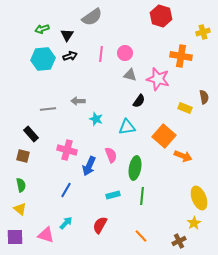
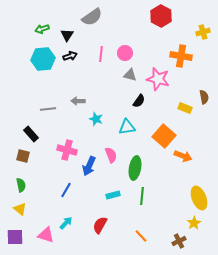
red hexagon: rotated 10 degrees clockwise
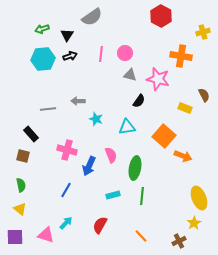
brown semicircle: moved 2 px up; rotated 16 degrees counterclockwise
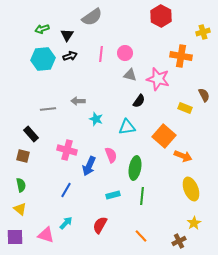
yellow ellipse: moved 8 px left, 9 px up
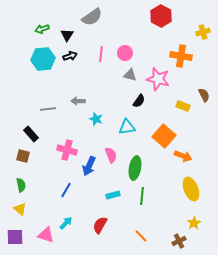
yellow rectangle: moved 2 px left, 2 px up
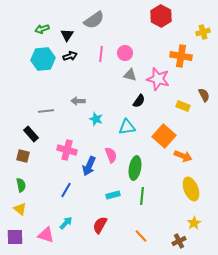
gray semicircle: moved 2 px right, 3 px down
gray line: moved 2 px left, 2 px down
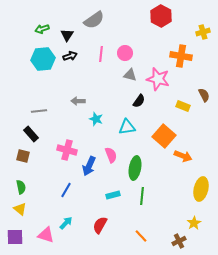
gray line: moved 7 px left
green semicircle: moved 2 px down
yellow ellipse: moved 10 px right; rotated 35 degrees clockwise
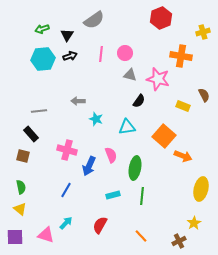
red hexagon: moved 2 px down; rotated 10 degrees clockwise
